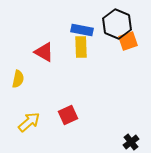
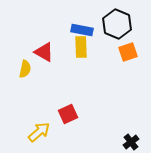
orange square: moved 11 px down
yellow semicircle: moved 7 px right, 10 px up
red square: moved 1 px up
yellow arrow: moved 10 px right, 10 px down
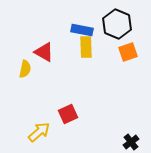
yellow rectangle: moved 5 px right
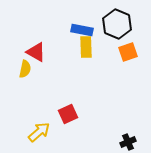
red triangle: moved 8 px left
black cross: moved 3 px left; rotated 14 degrees clockwise
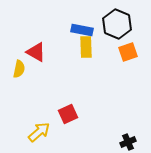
yellow semicircle: moved 6 px left
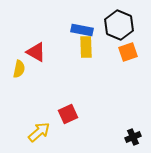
black hexagon: moved 2 px right, 1 px down
black cross: moved 5 px right, 5 px up
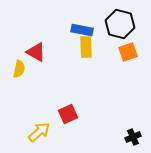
black hexagon: moved 1 px right, 1 px up; rotated 8 degrees counterclockwise
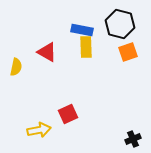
red triangle: moved 11 px right
yellow semicircle: moved 3 px left, 2 px up
yellow arrow: moved 2 px up; rotated 30 degrees clockwise
black cross: moved 2 px down
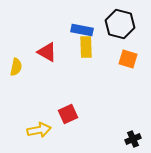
orange square: moved 7 px down; rotated 36 degrees clockwise
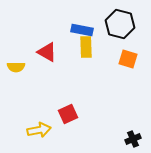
yellow semicircle: rotated 78 degrees clockwise
